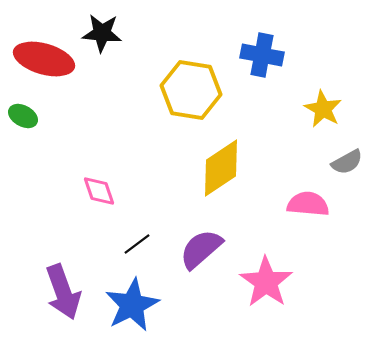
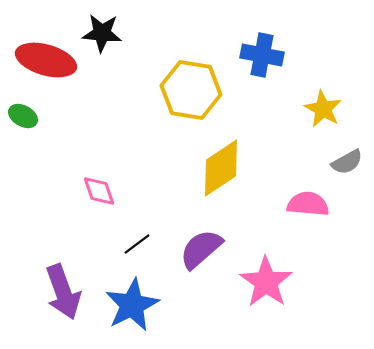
red ellipse: moved 2 px right, 1 px down
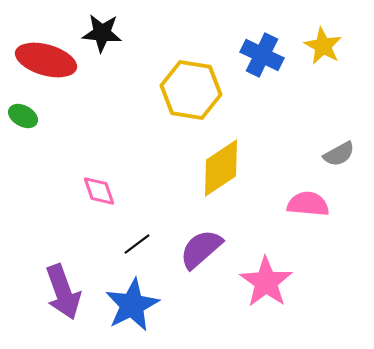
blue cross: rotated 15 degrees clockwise
yellow star: moved 63 px up
gray semicircle: moved 8 px left, 8 px up
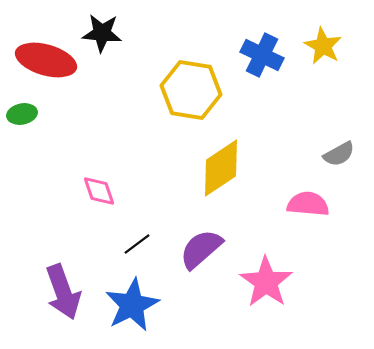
green ellipse: moved 1 px left, 2 px up; rotated 40 degrees counterclockwise
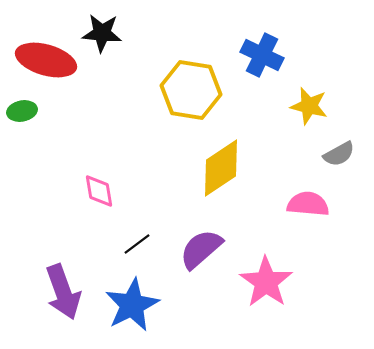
yellow star: moved 14 px left, 60 px down; rotated 15 degrees counterclockwise
green ellipse: moved 3 px up
pink diamond: rotated 9 degrees clockwise
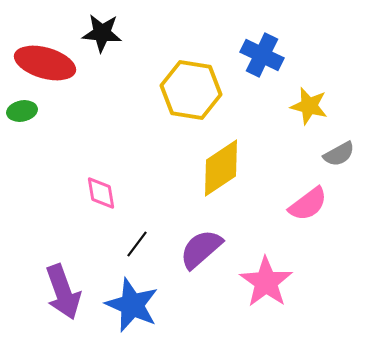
red ellipse: moved 1 px left, 3 px down
pink diamond: moved 2 px right, 2 px down
pink semicircle: rotated 138 degrees clockwise
black line: rotated 16 degrees counterclockwise
blue star: rotated 22 degrees counterclockwise
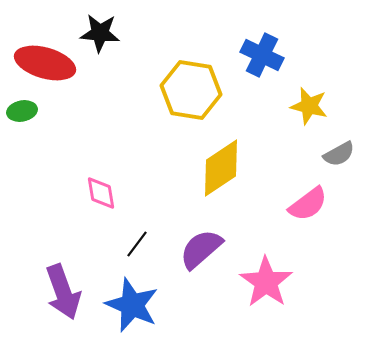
black star: moved 2 px left
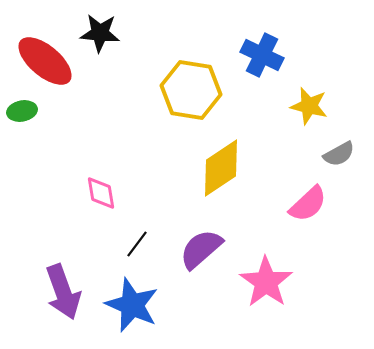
red ellipse: moved 2 px up; rotated 24 degrees clockwise
pink semicircle: rotated 6 degrees counterclockwise
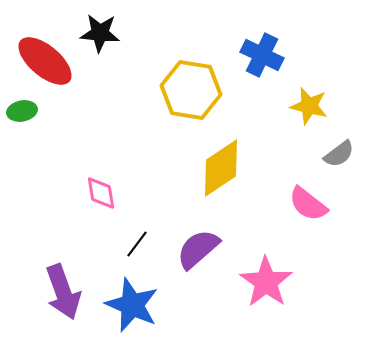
gray semicircle: rotated 8 degrees counterclockwise
pink semicircle: rotated 81 degrees clockwise
purple semicircle: moved 3 px left
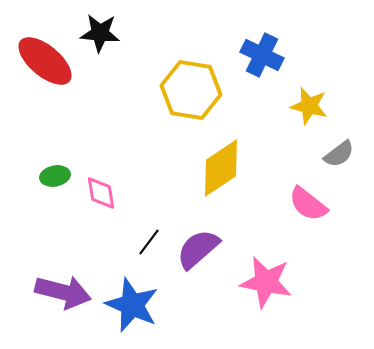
green ellipse: moved 33 px right, 65 px down
black line: moved 12 px right, 2 px up
pink star: rotated 24 degrees counterclockwise
purple arrow: rotated 56 degrees counterclockwise
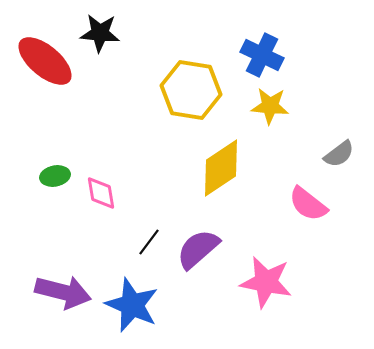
yellow star: moved 39 px left; rotated 9 degrees counterclockwise
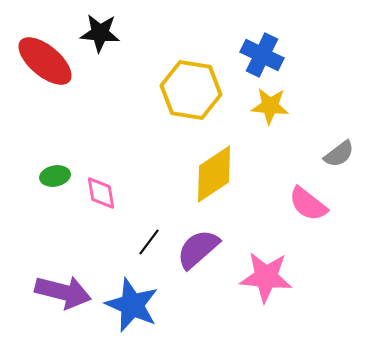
yellow diamond: moved 7 px left, 6 px down
pink star: moved 5 px up; rotated 6 degrees counterclockwise
